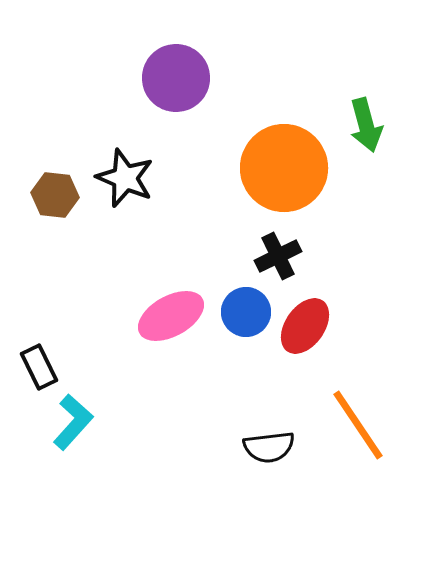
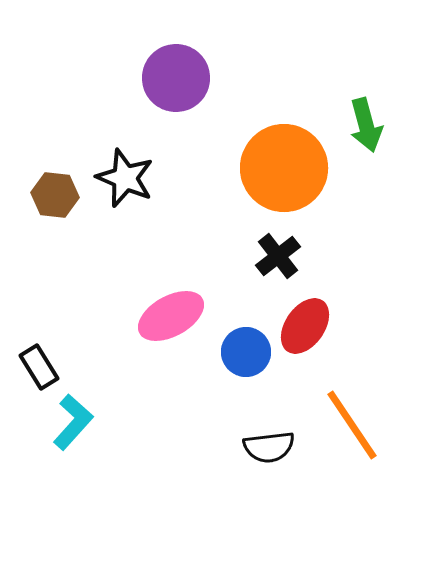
black cross: rotated 12 degrees counterclockwise
blue circle: moved 40 px down
black rectangle: rotated 6 degrees counterclockwise
orange line: moved 6 px left
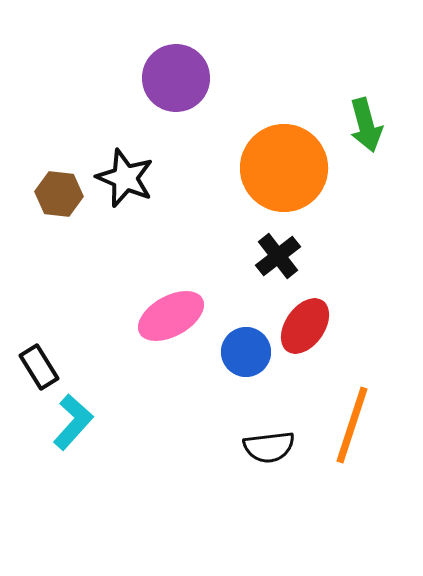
brown hexagon: moved 4 px right, 1 px up
orange line: rotated 52 degrees clockwise
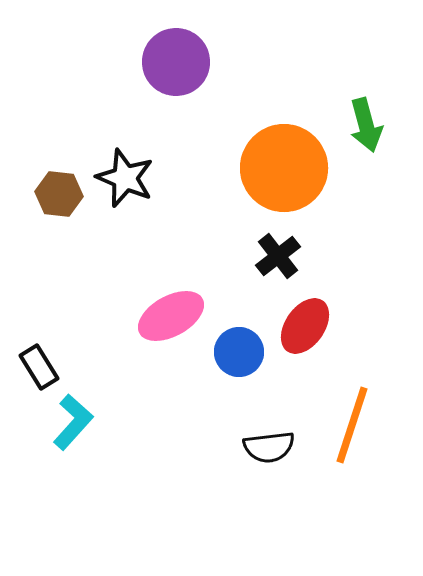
purple circle: moved 16 px up
blue circle: moved 7 px left
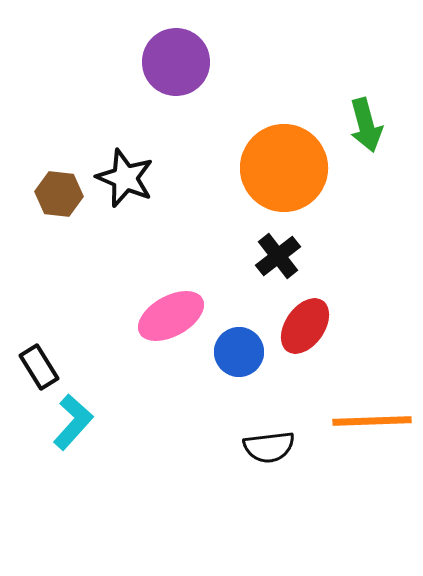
orange line: moved 20 px right, 4 px up; rotated 70 degrees clockwise
